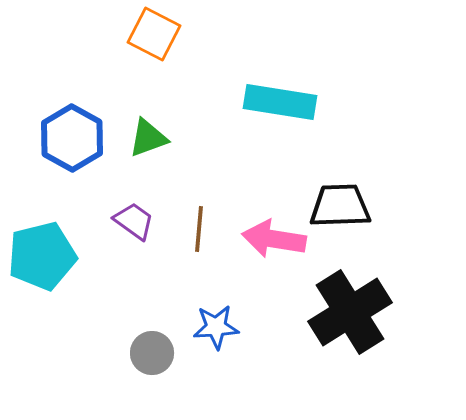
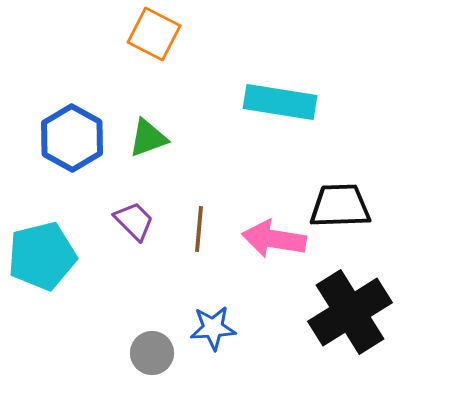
purple trapezoid: rotated 9 degrees clockwise
blue star: moved 3 px left, 1 px down
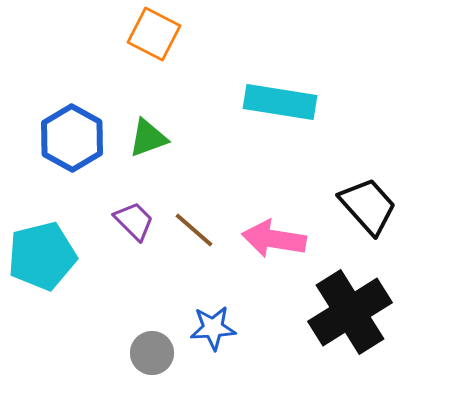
black trapezoid: moved 28 px right; rotated 50 degrees clockwise
brown line: moved 5 px left, 1 px down; rotated 54 degrees counterclockwise
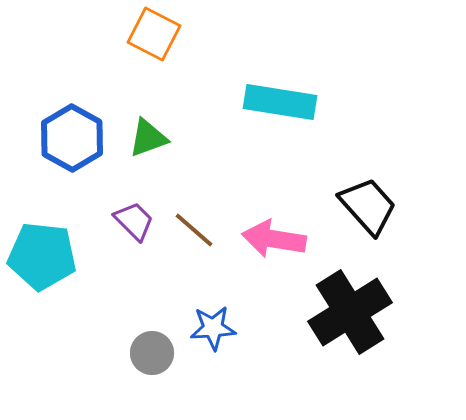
cyan pentagon: rotated 20 degrees clockwise
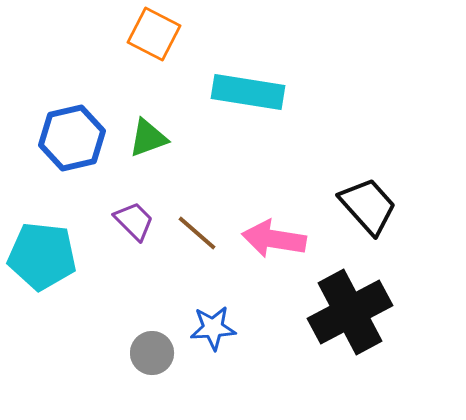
cyan rectangle: moved 32 px left, 10 px up
blue hexagon: rotated 18 degrees clockwise
brown line: moved 3 px right, 3 px down
black cross: rotated 4 degrees clockwise
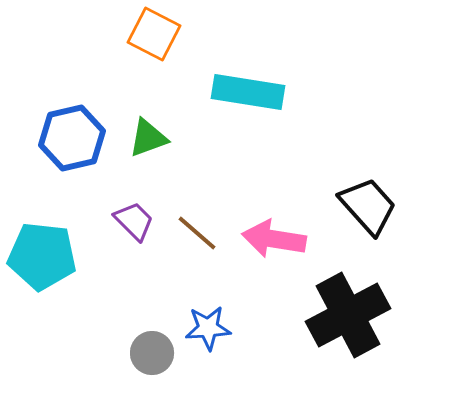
black cross: moved 2 px left, 3 px down
blue star: moved 5 px left
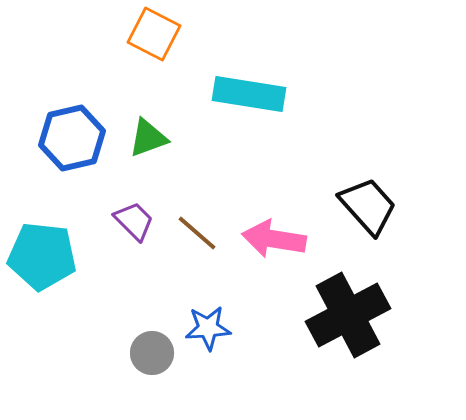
cyan rectangle: moved 1 px right, 2 px down
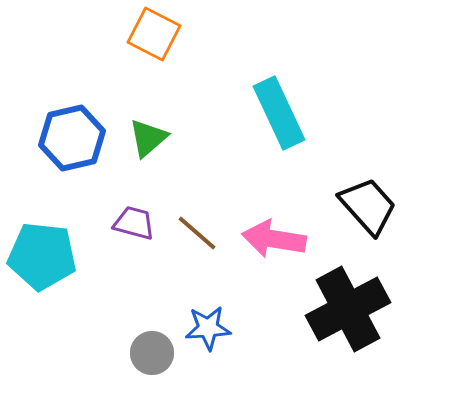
cyan rectangle: moved 30 px right, 19 px down; rotated 56 degrees clockwise
green triangle: rotated 21 degrees counterclockwise
purple trapezoid: moved 2 px down; rotated 30 degrees counterclockwise
black cross: moved 6 px up
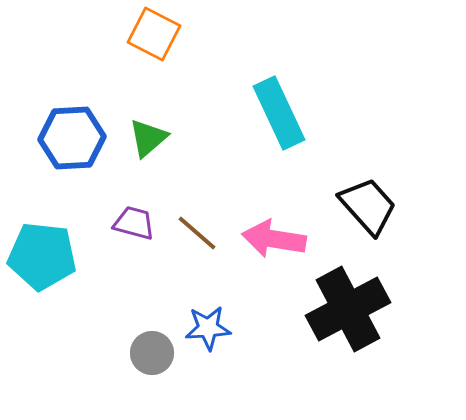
blue hexagon: rotated 10 degrees clockwise
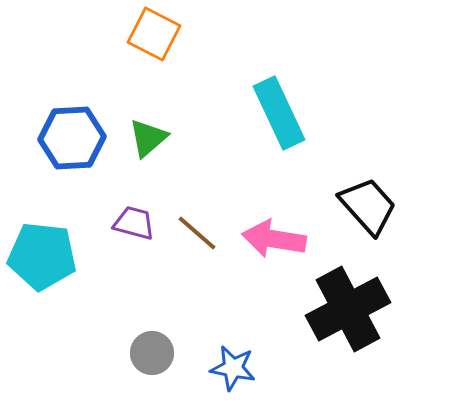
blue star: moved 25 px right, 40 px down; rotated 15 degrees clockwise
